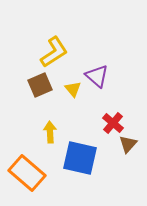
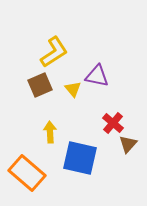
purple triangle: rotated 30 degrees counterclockwise
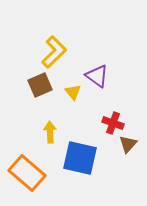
yellow L-shape: rotated 12 degrees counterclockwise
purple triangle: rotated 25 degrees clockwise
yellow triangle: moved 3 px down
red cross: rotated 20 degrees counterclockwise
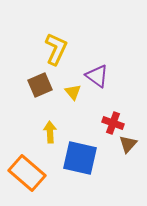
yellow L-shape: moved 2 px right, 3 px up; rotated 20 degrees counterclockwise
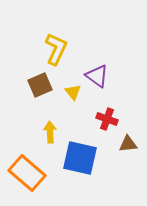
red cross: moved 6 px left, 4 px up
brown triangle: rotated 42 degrees clockwise
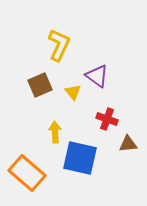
yellow L-shape: moved 3 px right, 4 px up
yellow arrow: moved 5 px right
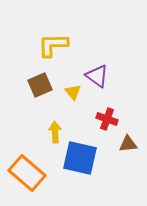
yellow L-shape: moved 6 px left; rotated 116 degrees counterclockwise
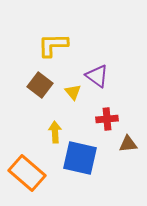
brown square: rotated 30 degrees counterclockwise
red cross: rotated 25 degrees counterclockwise
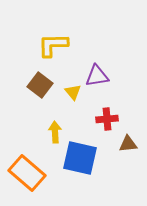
purple triangle: rotated 45 degrees counterclockwise
